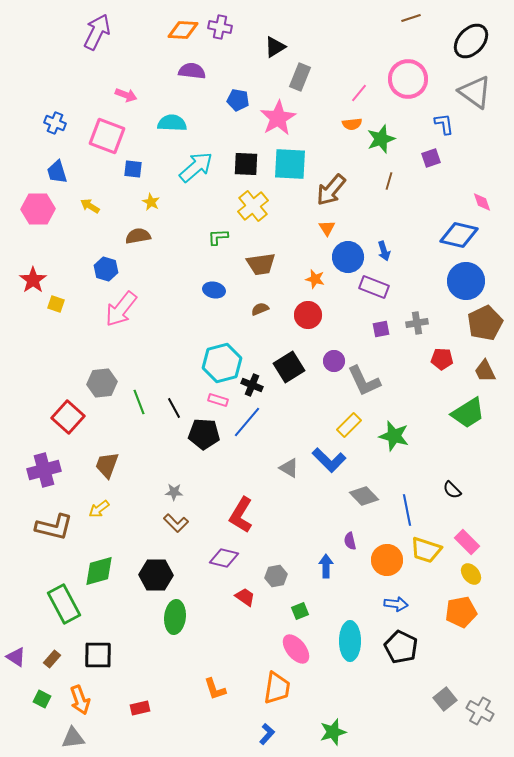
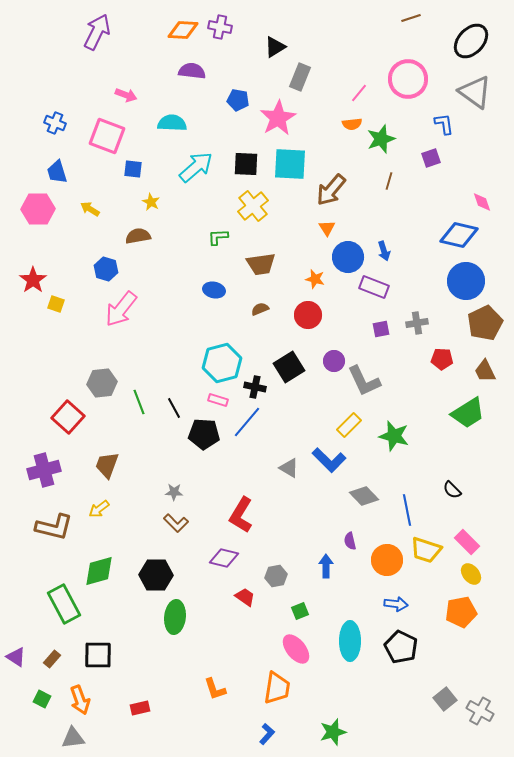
yellow arrow at (90, 206): moved 3 px down
black cross at (252, 385): moved 3 px right, 2 px down; rotated 10 degrees counterclockwise
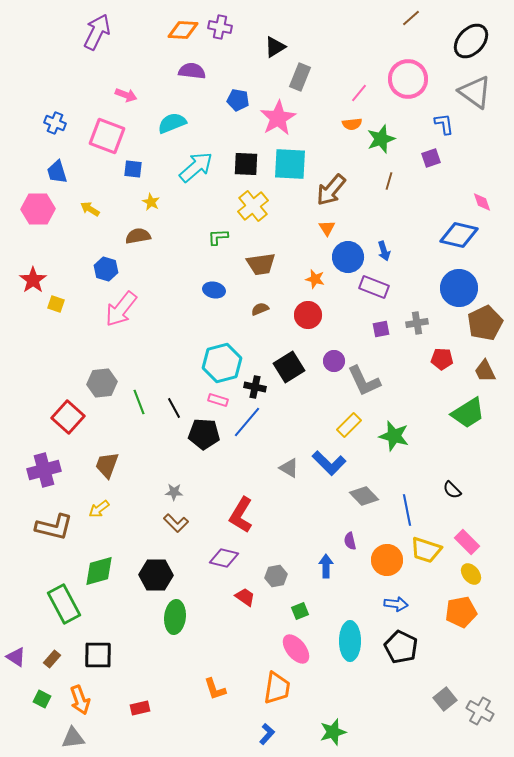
brown line at (411, 18): rotated 24 degrees counterclockwise
cyan semicircle at (172, 123): rotated 24 degrees counterclockwise
blue circle at (466, 281): moved 7 px left, 7 px down
blue L-shape at (329, 460): moved 3 px down
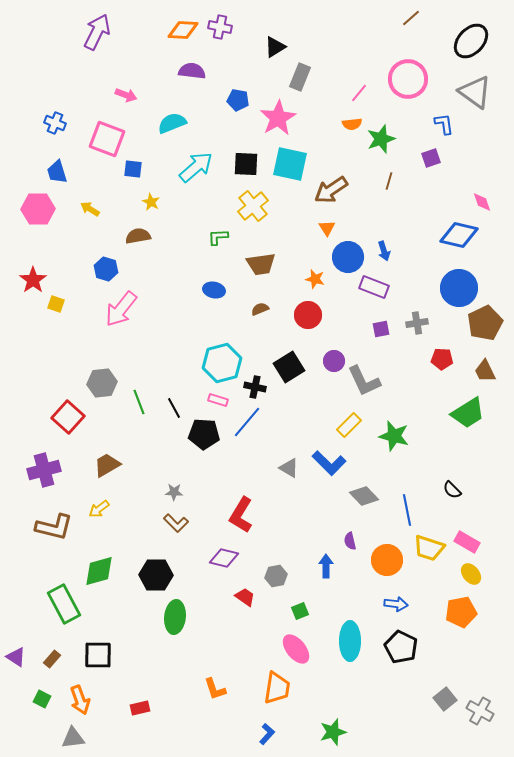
pink square at (107, 136): moved 3 px down
cyan square at (290, 164): rotated 9 degrees clockwise
brown arrow at (331, 190): rotated 16 degrees clockwise
brown trapezoid at (107, 465): rotated 40 degrees clockwise
pink rectangle at (467, 542): rotated 15 degrees counterclockwise
yellow trapezoid at (426, 550): moved 3 px right, 2 px up
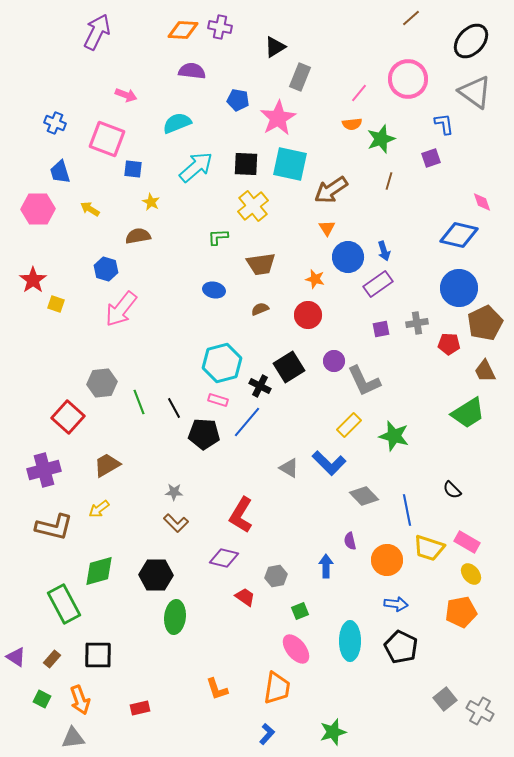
cyan semicircle at (172, 123): moved 5 px right
blue trapezoid at (57, 172): moved 3 px right
purple rectangle at (374, 287): moved 4 px right, 3 px up; rotated 56 degrees counterclockwise
red pentagon at (442, 359): moved 7 px right, 15 px up
black cross at (255, 387): moved 5 px right, 1 px up; rotated 15 degrees clockwise
orange L-shape at (215, 689): moved 2 px right
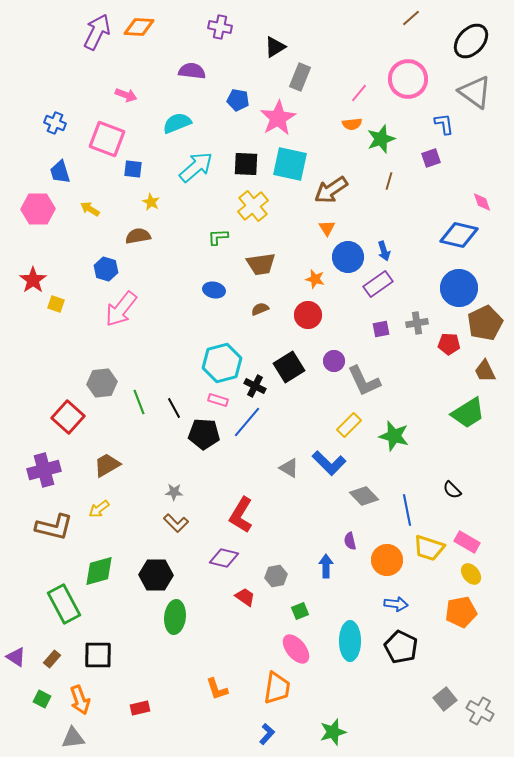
orange diamond at (183, 30): moved 44 px left, 3 px up
black cross at (260, 386): moved 5 px left
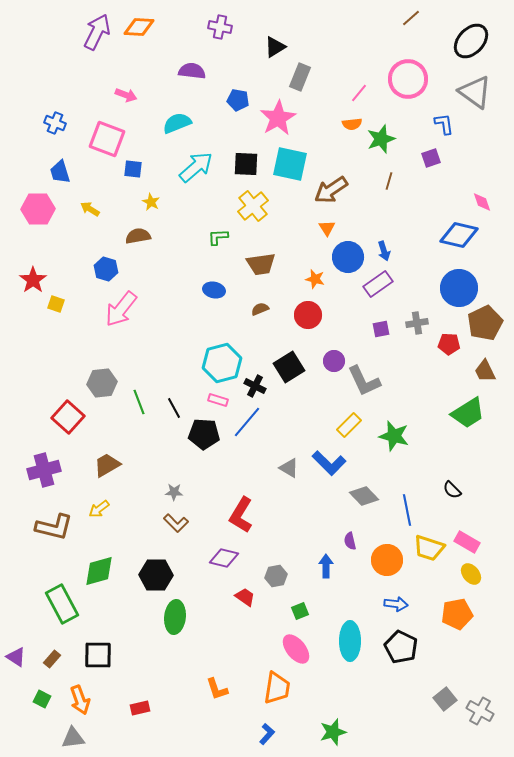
green rectangle at (64, 604): moved 2 px left
orange pentagon at (461, 612): moved 4 px left, 2 px down
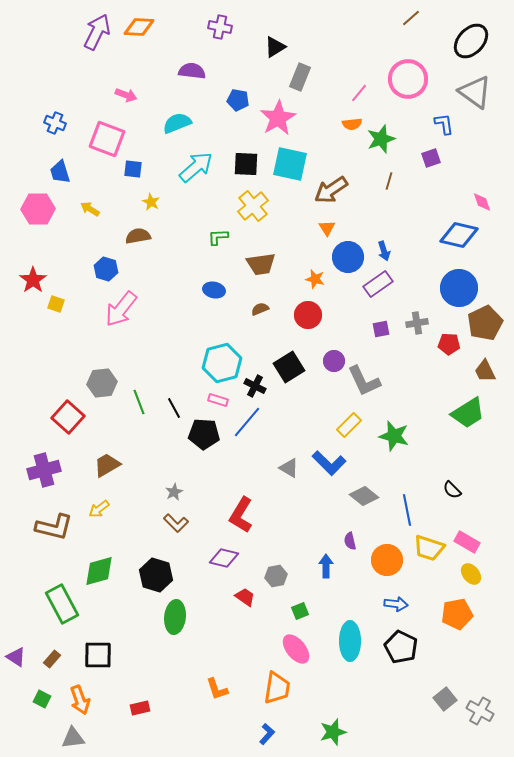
gray star at (174, 492): rotated 30 degrees counterclockwise
gray diamond at (364, 496): rotated 8 degrees counterclockwise
black hexagon at (156, 575): rotated 16 degrees clockwise
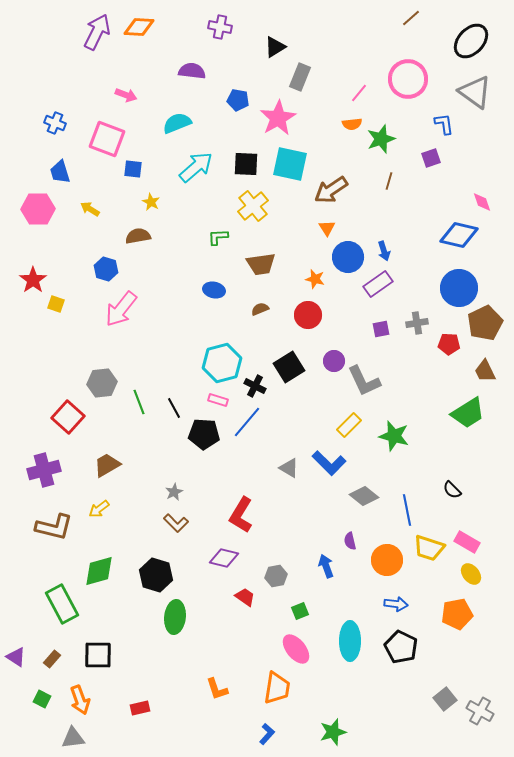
blue arrow at (326, 566): rotated 20 degrees counterclockwise
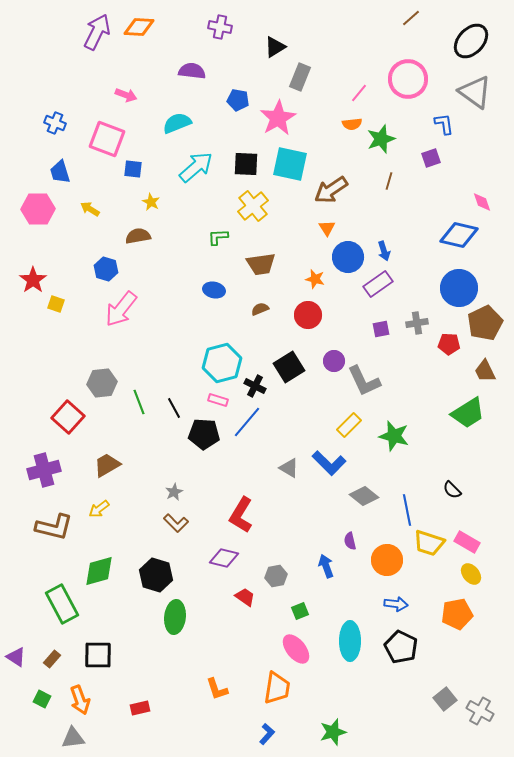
yellow trapezoid at (429, 548): moved 5 px up
